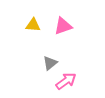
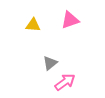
pink triangle: moved 7 px right, 6 px up
pink arrow: moved 1 px left, 1 px down
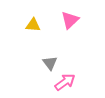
pink triangle: rotated 24 degrees counterclockwise
gray triangle: rotated 28 degrees counterclockwise
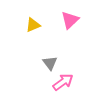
yellow triangle: rotated 28 degrees counterclockwise
pink arrow: moved 2 px left
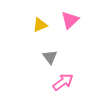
yellow triangle: moved 7 px right
gray triangle: moved 6 px up
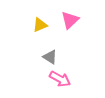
gray triangle: rotated 21 degrees counterclockwise
pink arrow: moved 3 px left, 3 px up; rotated 65 degrees clockwise
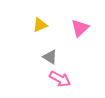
pink triangle: moved 10 px right, 8 px down
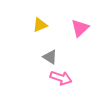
pink arrow: moved 1 px right, 1 px up; rotated 10 degrees counterclockwise
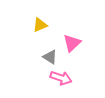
pink triangle: moved 8 px left, 15 px down
